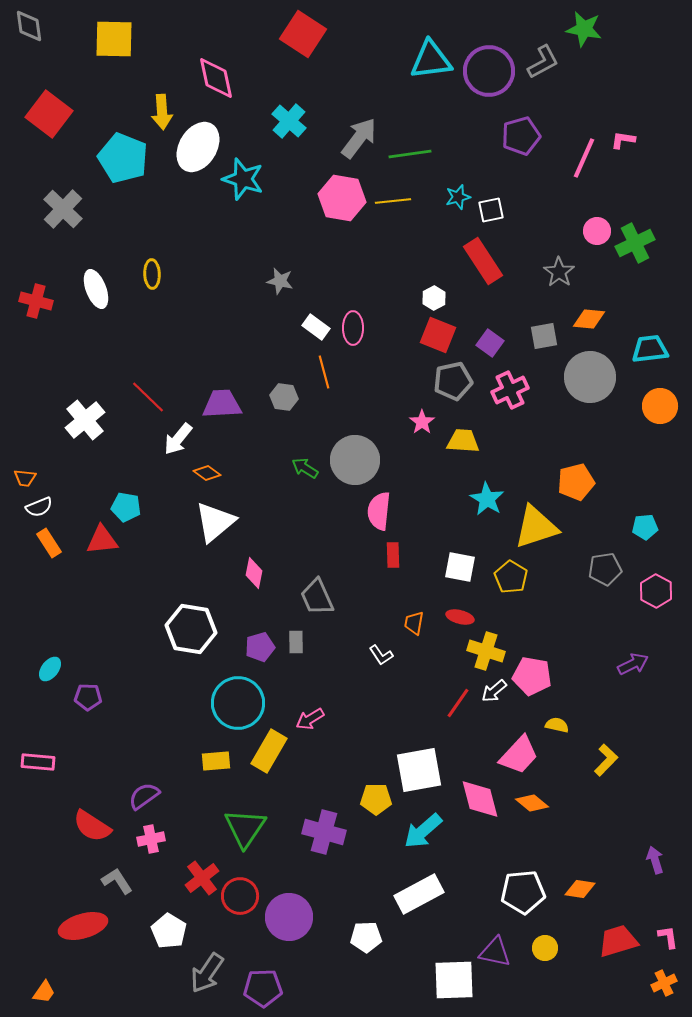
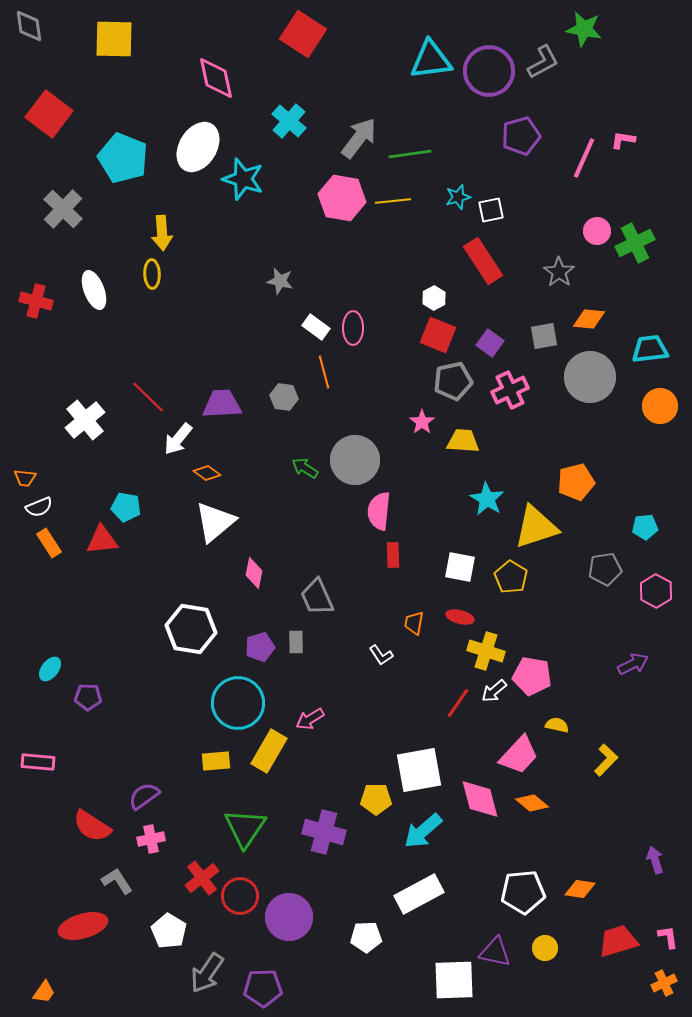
yellow arrow at (162, 112): moved 121 px down
white ellipse at (96, 289): moved 2 px left, 1 px down
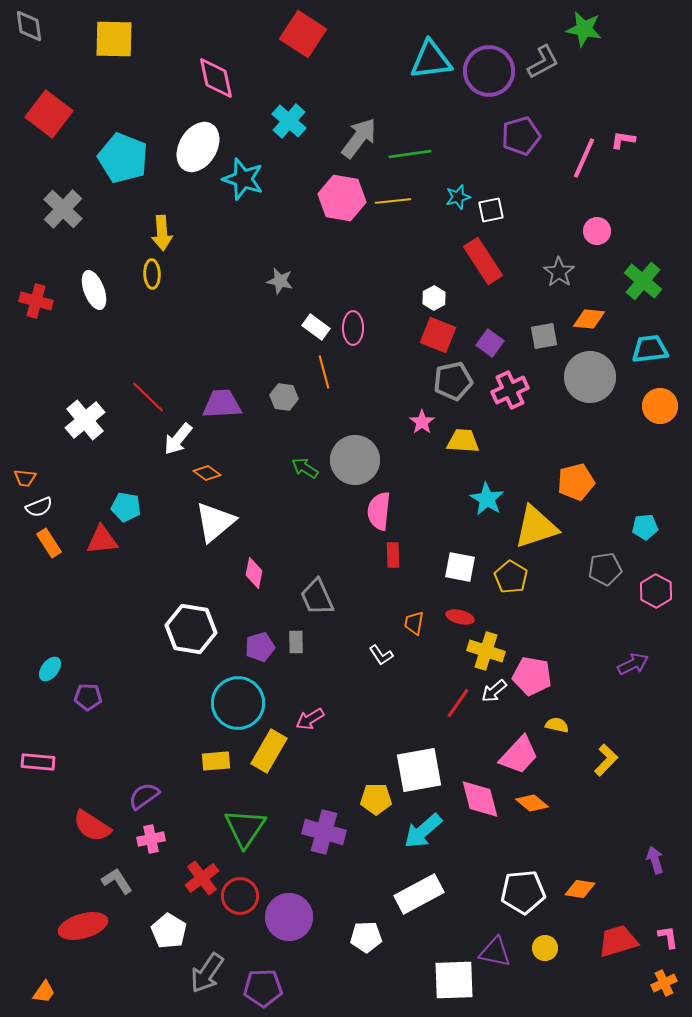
green cross at (635, 243): moved 8 px right, 38 px down; rotated 24 degrees counterclockwise
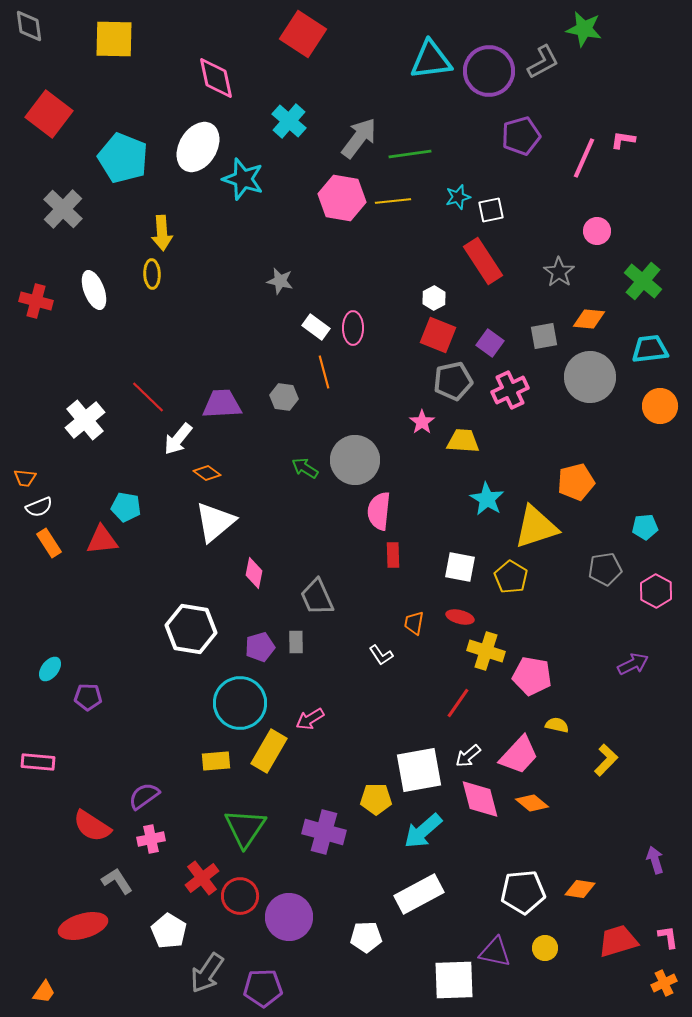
white arrow at (494, 691): moved 26 px left, 65 px down
cyan circle at (238, 703): moved 2 px right
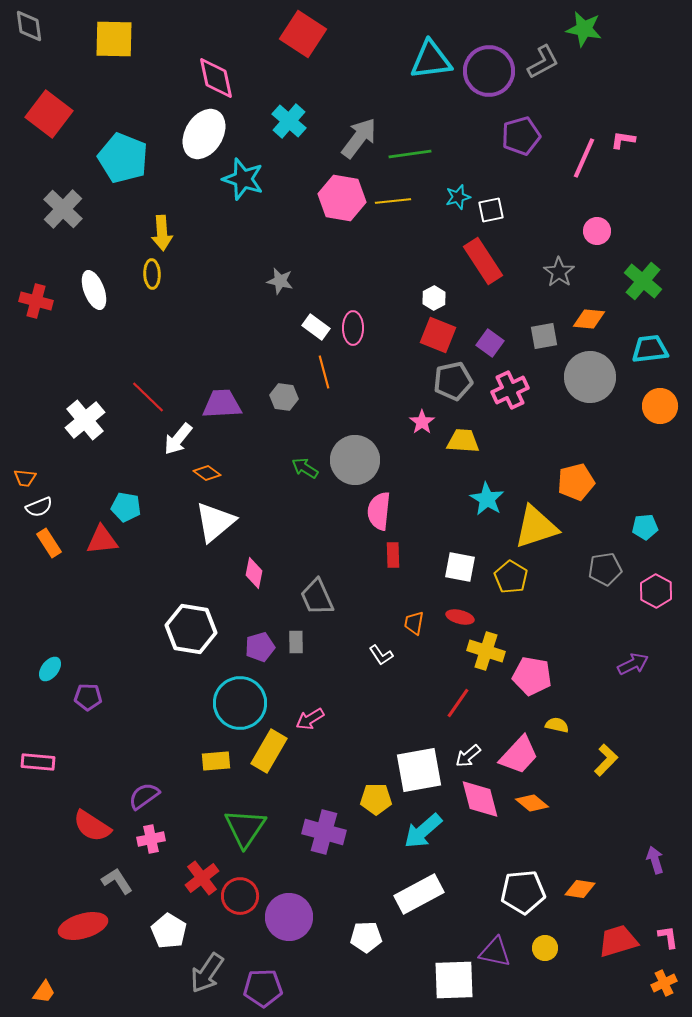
white ellipse at (198, 147): moved 6 px right, 13 px up
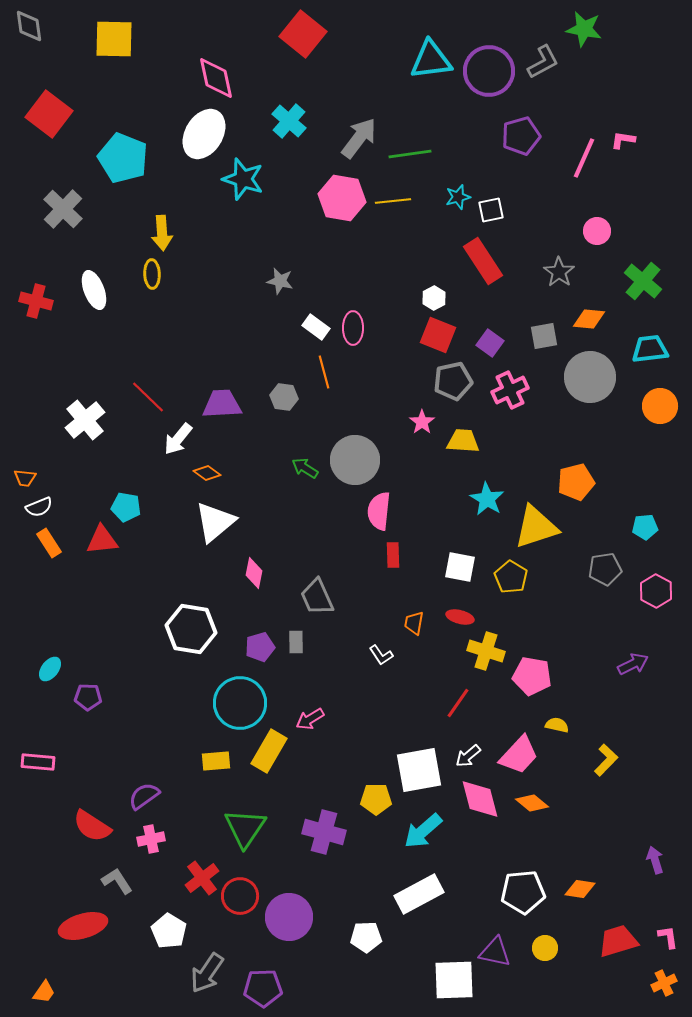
red square at (303, 34): rotated 6 degrees clockwise
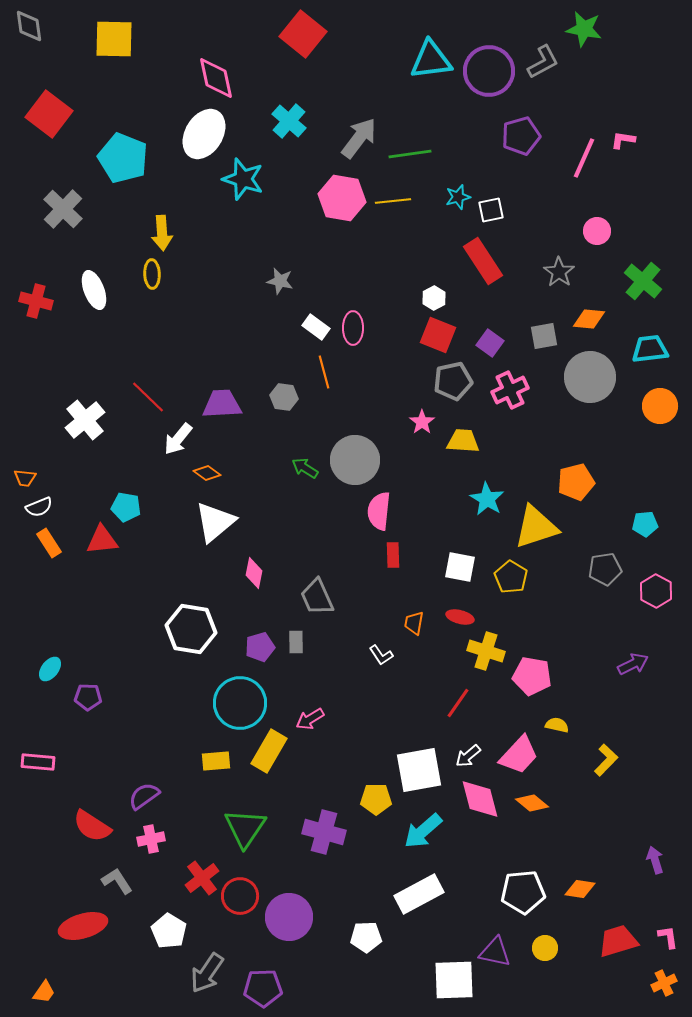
cyan pentagon at (645, 527): moved 3 px up
